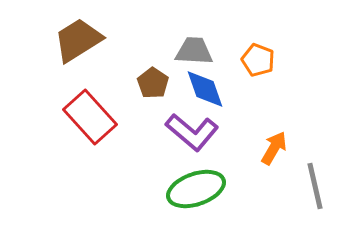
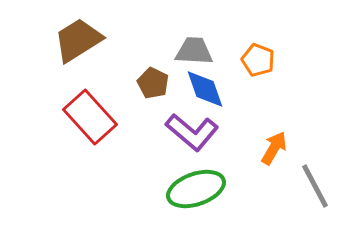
brown pentagon: rotated 8 degrees counterclockwise
gray line: rotated 15 degrees counterclockwise
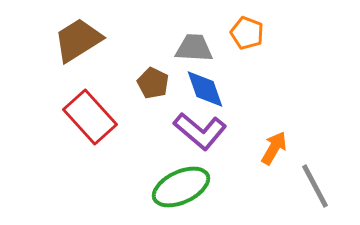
gray trapezoid: moved 3 px up
orange pentagon: moved 11 px left, 27 px up
purple L-shape: moved 8 px right, 1 px up
green ellipse: moved 15 px left, 2 px up; rotated 6 degrees counterclockwise
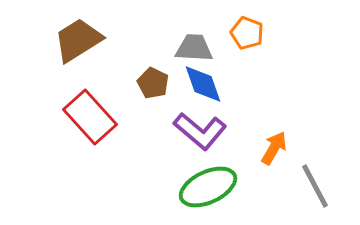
blue diamond: moved 2 px left, 5 px up
green ellipse: moved 27 px right
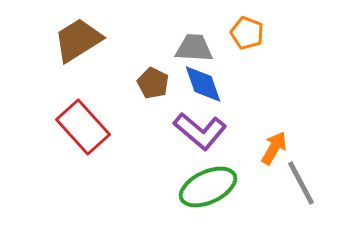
red rectangle: moved 7 px left, 10 px down
gray line: moved 14 px left, 3 px up
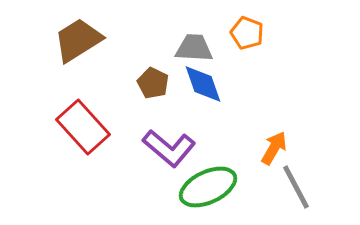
purple L-shape: moved 31 px left, 17 px down
gray line: moved 5 px left, 4 px down
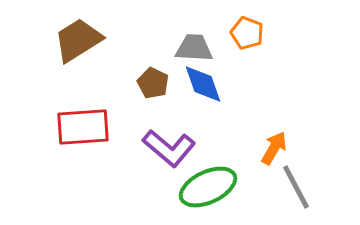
red rectangle: rotated 52 degrees counterclockwise
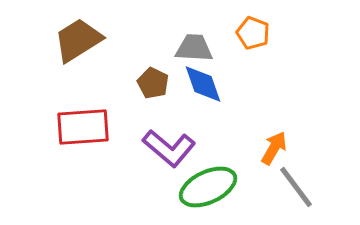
orange pentagon: moved 6 px right
gray line: rotated 9 degrees counterclockwise
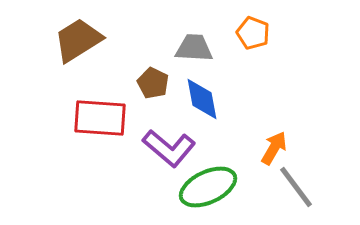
blue diamond: moved 1 px left, 15 px down; rotated 9 degrees clockwise
red rectangle: moved 17 px right, 9 px up; rotated 8 degrees clockwise
